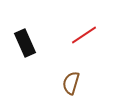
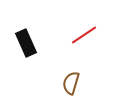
black rectangle: moved 1 px right
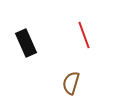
red line: rotated 76 degrees counterclockwise
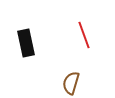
black rectangle: rotated 12 degrees clockwise
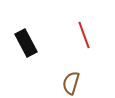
black rectangle: rotated 16 degrees counterclockwise
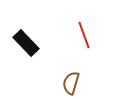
black rectangle: rotated 16 degrees counterclockwise
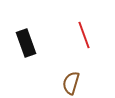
black rectangle: rotated 24 degrees clockwise
